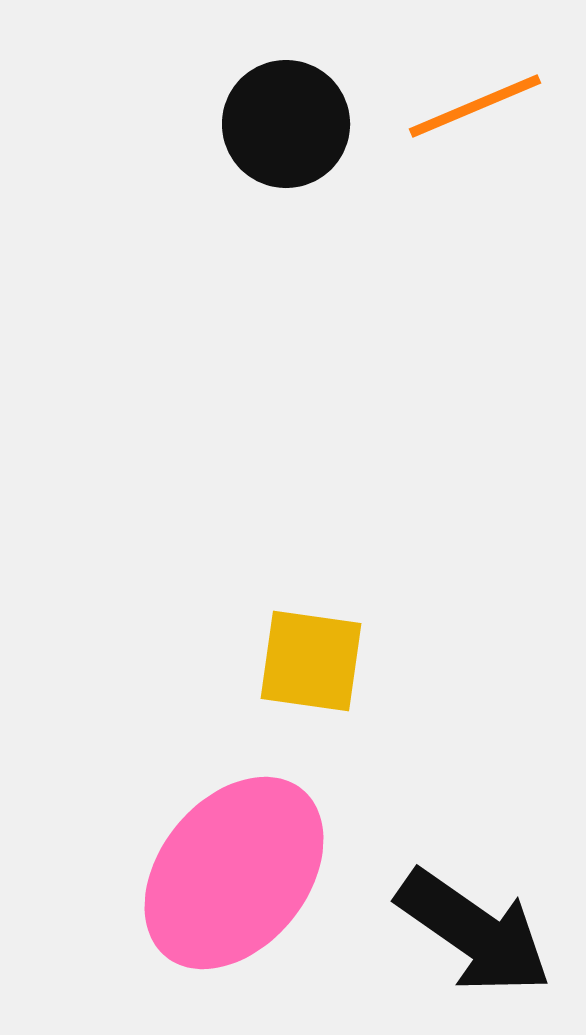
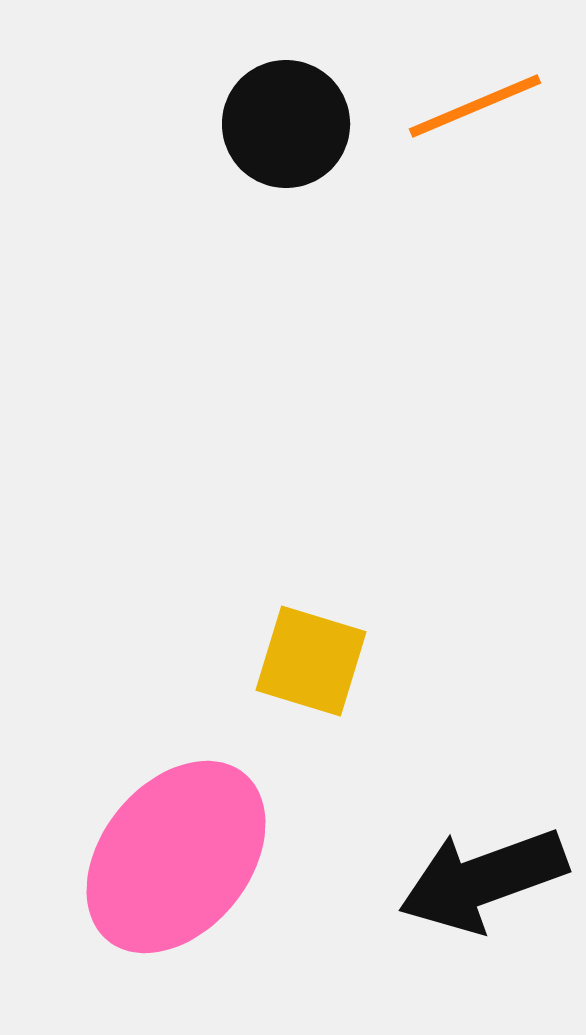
yellow square: rotated 9 degrees clockwise
pink ellipse: moved 58 px left, 16 px up
black arrow: moved 9 px right, 52 px up; rotated 125 degrees clockwise
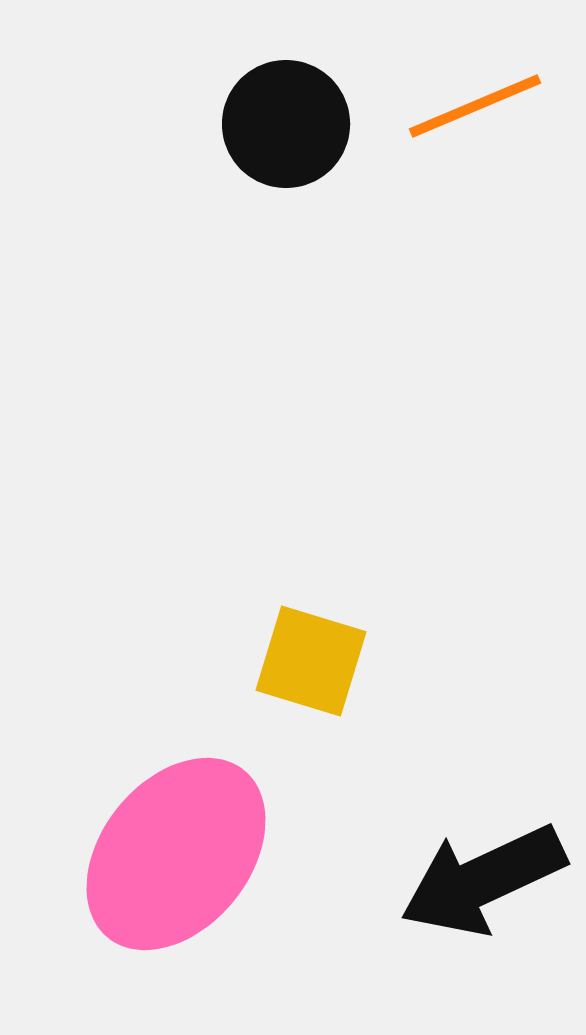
pink ellipse: moved 3 px up
black arrow: rotated 5 degrees counterclockwise
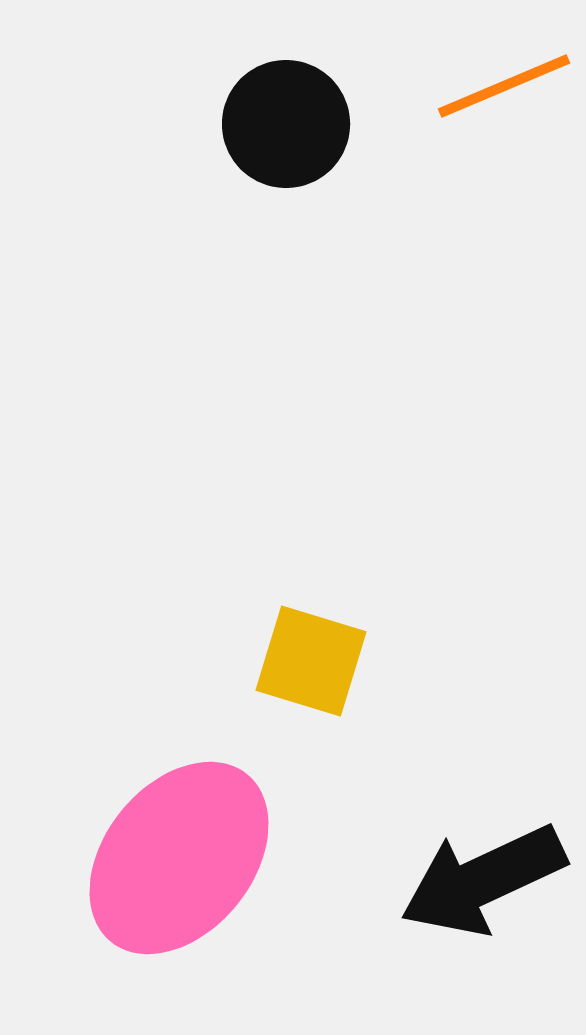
orange line: moved 29 px right, 20 px up
pink ellipse: moved 3 px right, 4 px down
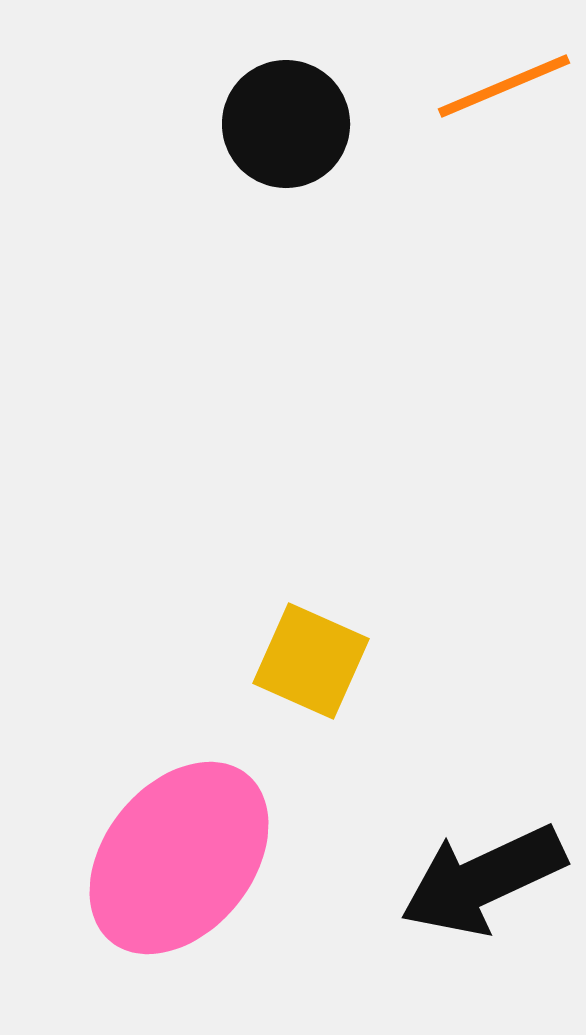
yellow square: rotated 7 degrees clockwise
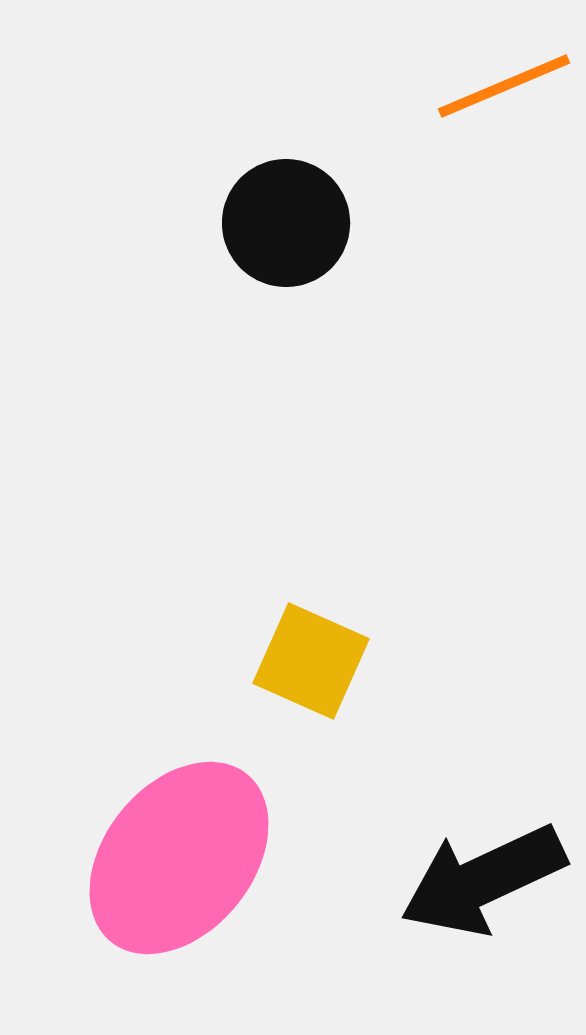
black circle: moved 99 px down
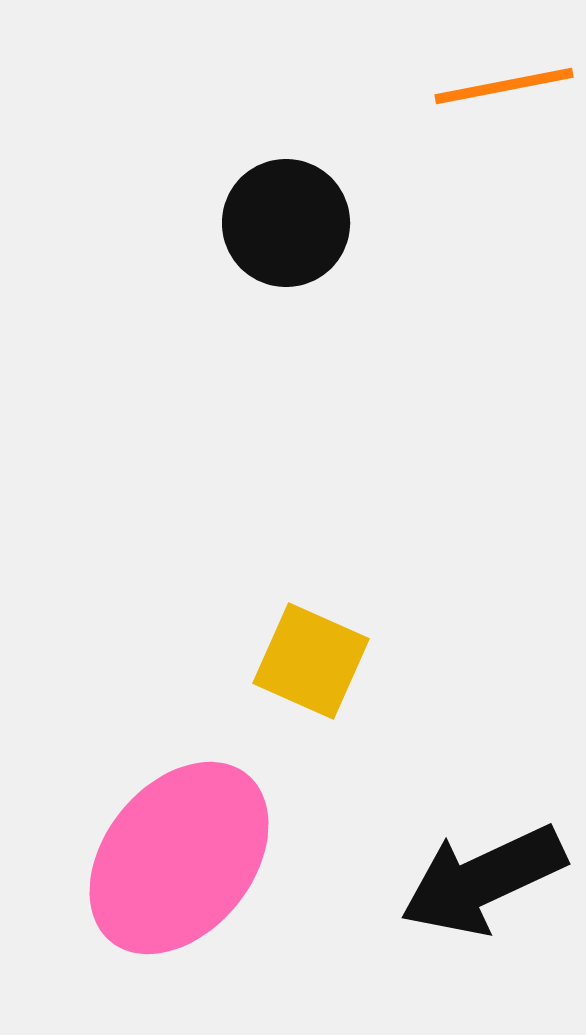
orange line: rotated 12 degrees clockwise
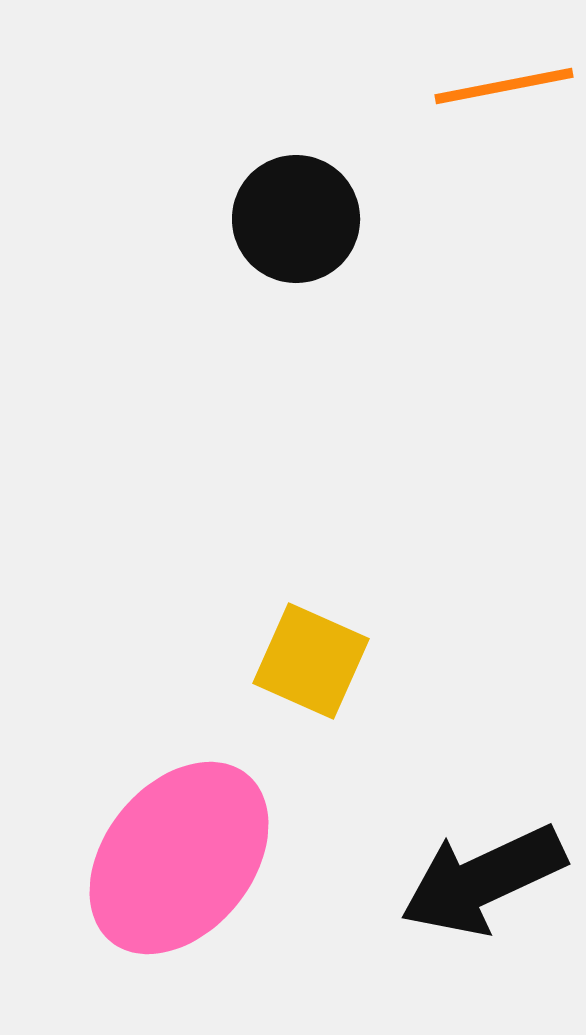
black circle: moved 10 px right, 4 px up
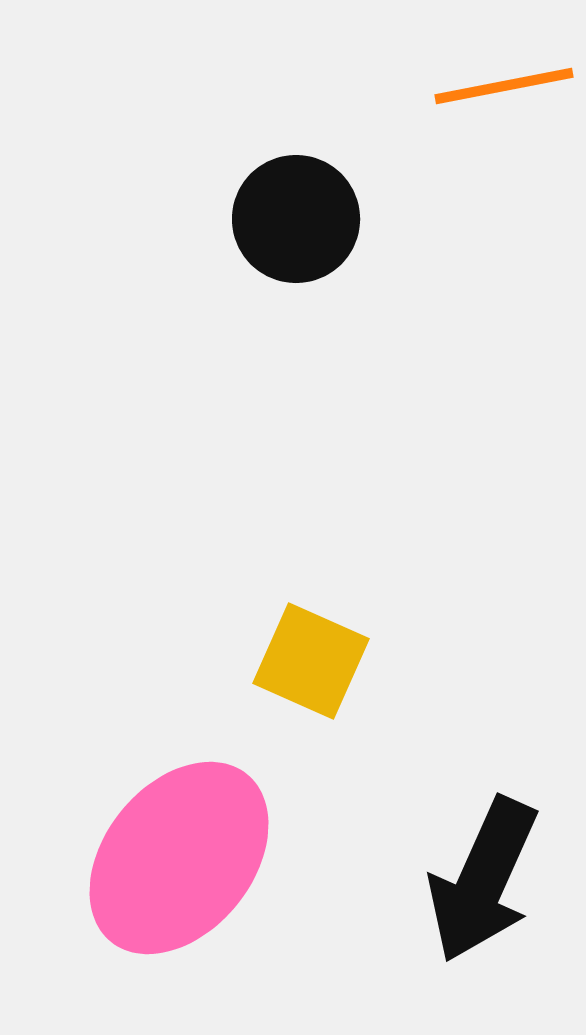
black arrow: rotated 41 degrees counterclockwise
